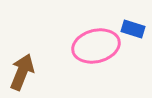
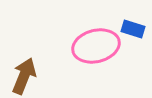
brown arrow: moved 2 px right, 4 px down
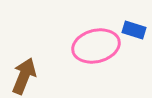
blue rectangle: moved 1 px right, 1 px down
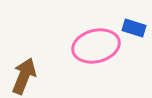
blue rectangle: moved 2 px up
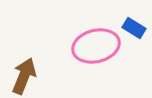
blue rectangle: rotated 15 degrees clockwise
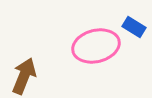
blue rectangle: moved 1 px up
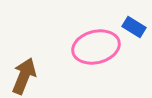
pink ellipse: moved 1 px down
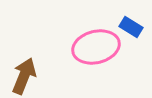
blue rectangle: moved 3 px left
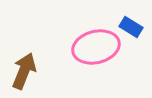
brown arrow: moved 5 px up
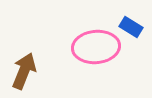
pink ellipse: rotated 9 degrees clockwise
